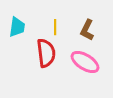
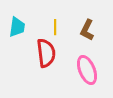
pink ellipse: moved 2 px right, 8 px down; rotated 36 degrees clockwise
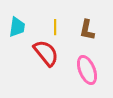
brown L-shape: rotated 15 degrees counterclockwise
red semicircle: rotated 32 degrees counterclockwise
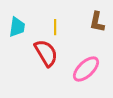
brown L-shape: moved 10 px right, 8 px up
red semicircle: rotated 8 degrees clockwise
pink ellipse: moved 1 px left, 1 px up; rotated 68 degrees clockwise
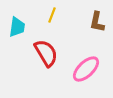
yellow line: moved 3 px left, 12 px up; rotated 21 degrees clockwise
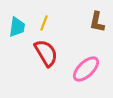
yellow line: moved 8 px left, 8 px down
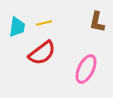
yellow line: rotated 56 degrees clockwise
red semicircle: moved 4 px left; rotated 84 degrees clockwise
pink ellipse: rotated 20 degrees counterclockwise
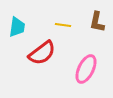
yellow line: moved 19 px right, 2 px down; rotated 21 degrees clockwise
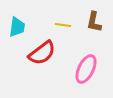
brown L-shape: moved 3 px left
